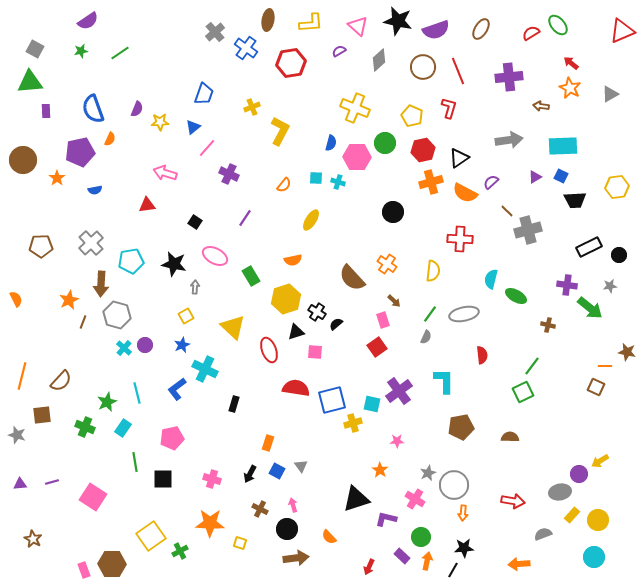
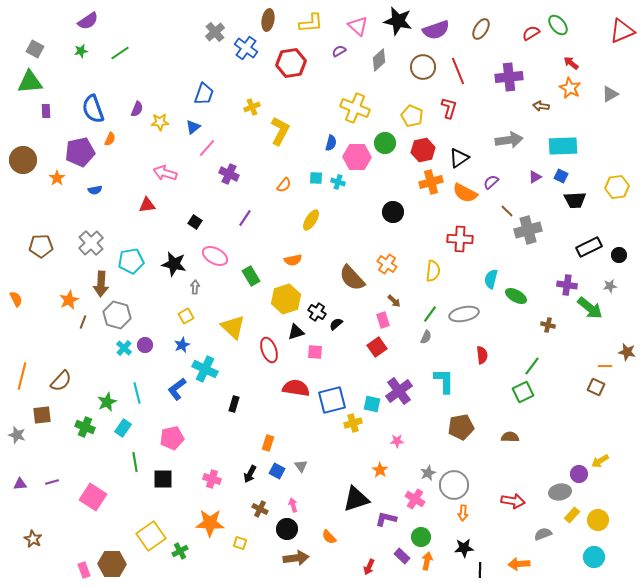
black line at (453, 570): moved 27 px right; rotated 28 degrees counterclockwise
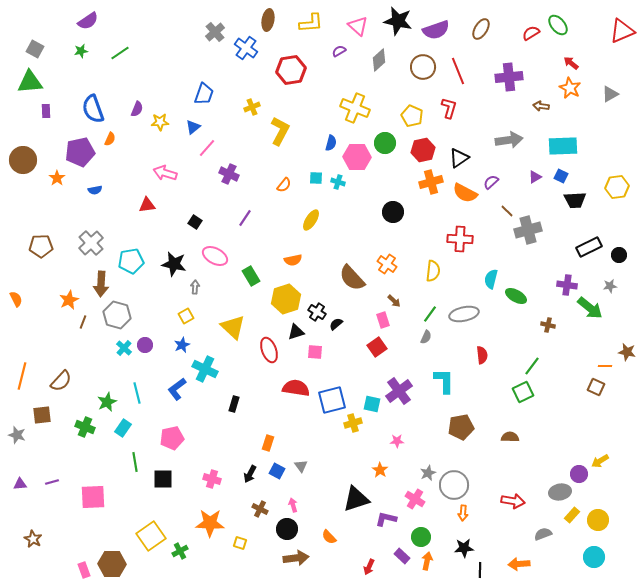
red hexagon at (291, 63): moved 7 px down
pink square at (93, 497): rotated 36 degrees counterclockwise
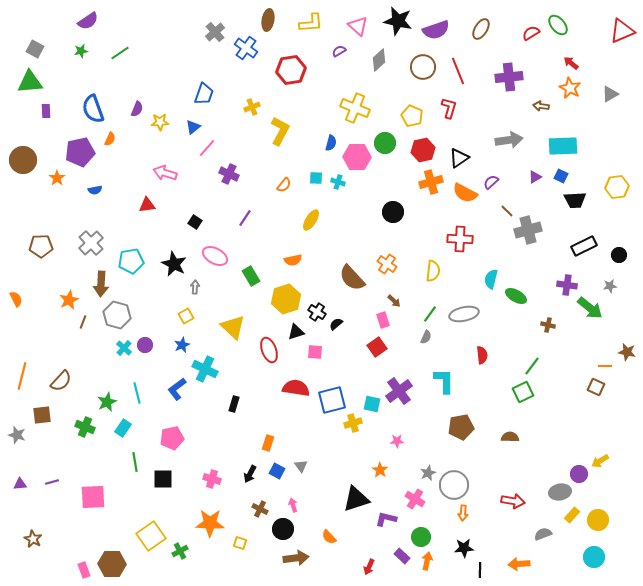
black rectangle at (589, 247): moved 5 px left, 1 px up
black star at (174, 264): rotated 15 degrees clockwise
black circle at (287, 529): moved 4 px left
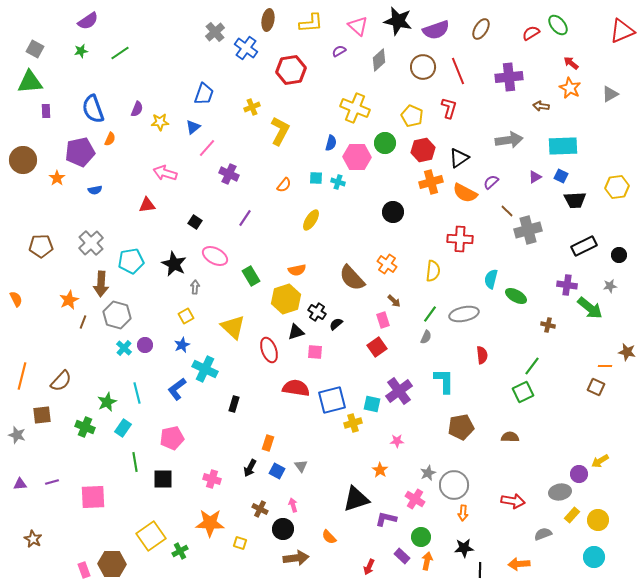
orange semicircle at (293, 260): moved 4 px right, 10 px down
black arrow at (250, 474): moved 6 px up
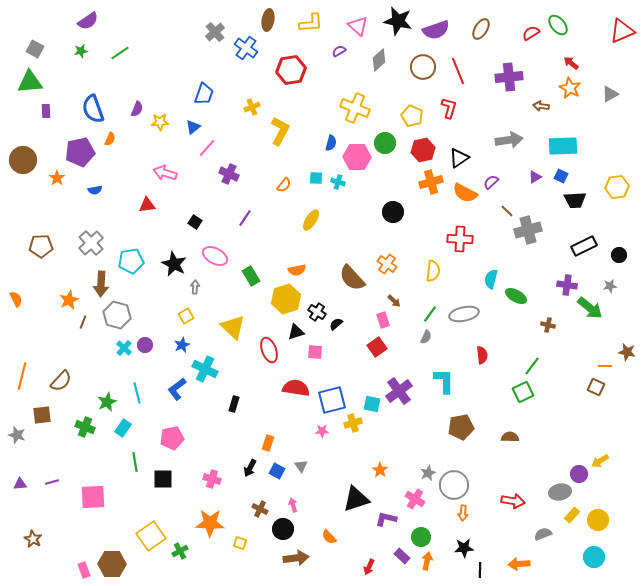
pink star at (397, 441): moved 75 px left, 10 px up
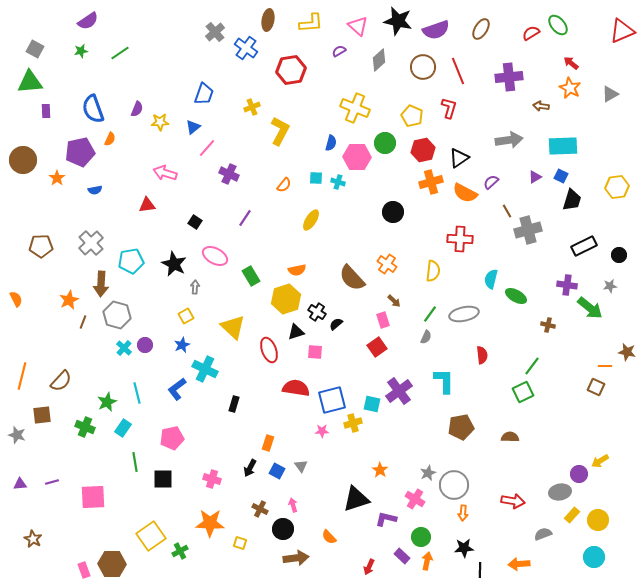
black trapezoid at (575, 200): moved 3 px left; rotated 70 degrees counterclockwise
brown line at (507, 211): rotated 16 degrees clockwise
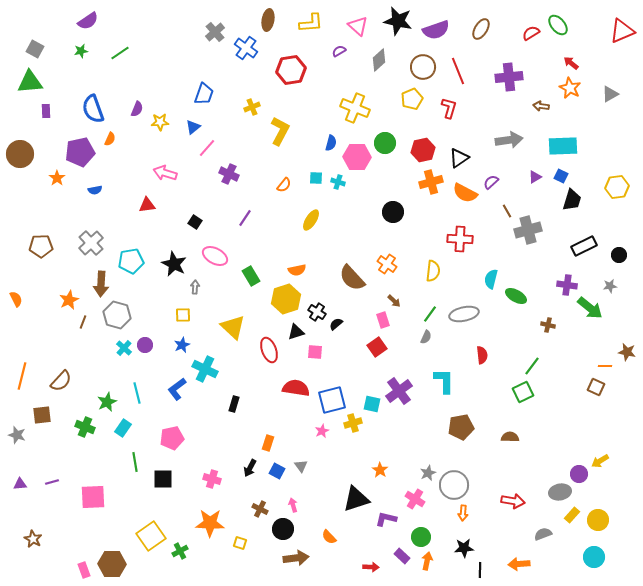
yellow pentagon at (412, 116): moved 17 px up; rotated 25 degrees clockwise
brown circle at (23, 160): moved 3 px left, 6 px up
yellow square at (186, 316): moved 3 px left, 1 px up; rotated 28 degrees clockwise
pink star at (322, 431): rotated 24 degrees counterclockwise
red arrow at (369, 567): moved 2 px right; rotated 112 degrees counterclockwise
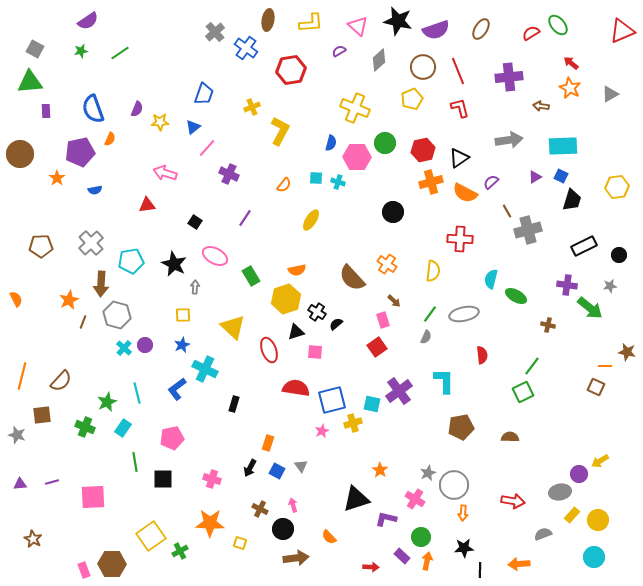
red L-shape at (449, 108): moved 11 px right; rotated 30 degrees counterclockwise
